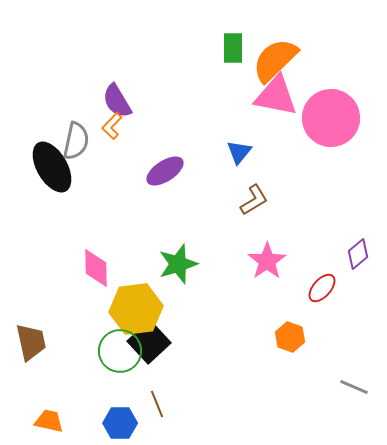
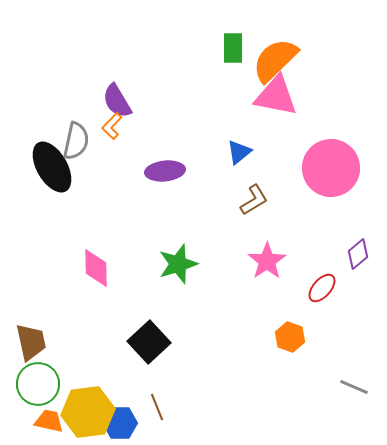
pink circle: moved 50 px down
blue triangle: rotated 12 degrees clockwise
purple ellipse: rotated 27 degrees clockwise
yellow hexagon: moved 48 px left, 103 px down
green circle: moved 82 px left, 33 px down
brown line: moved 3 px down
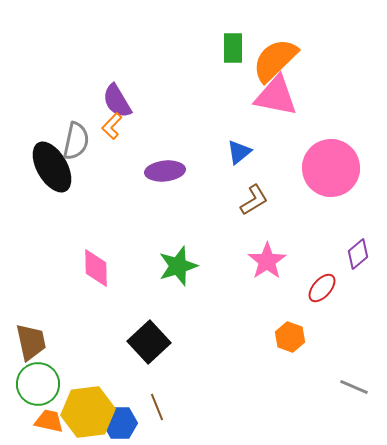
green star: moved 2 px down
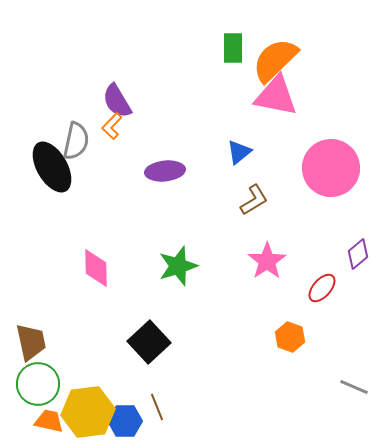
blue hexagon: moved 5 px right, 2 px up
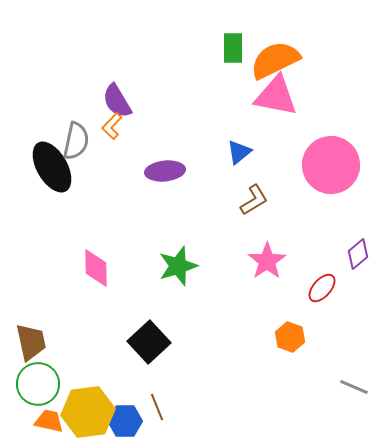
orange semicircle: rotated 18 degrees clockwise
pink circle: moved 3 px up
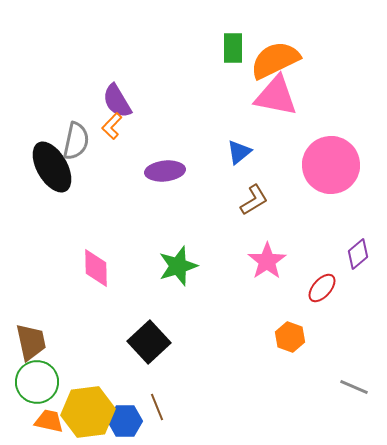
green circle: moved 1 px left, 2 px up
